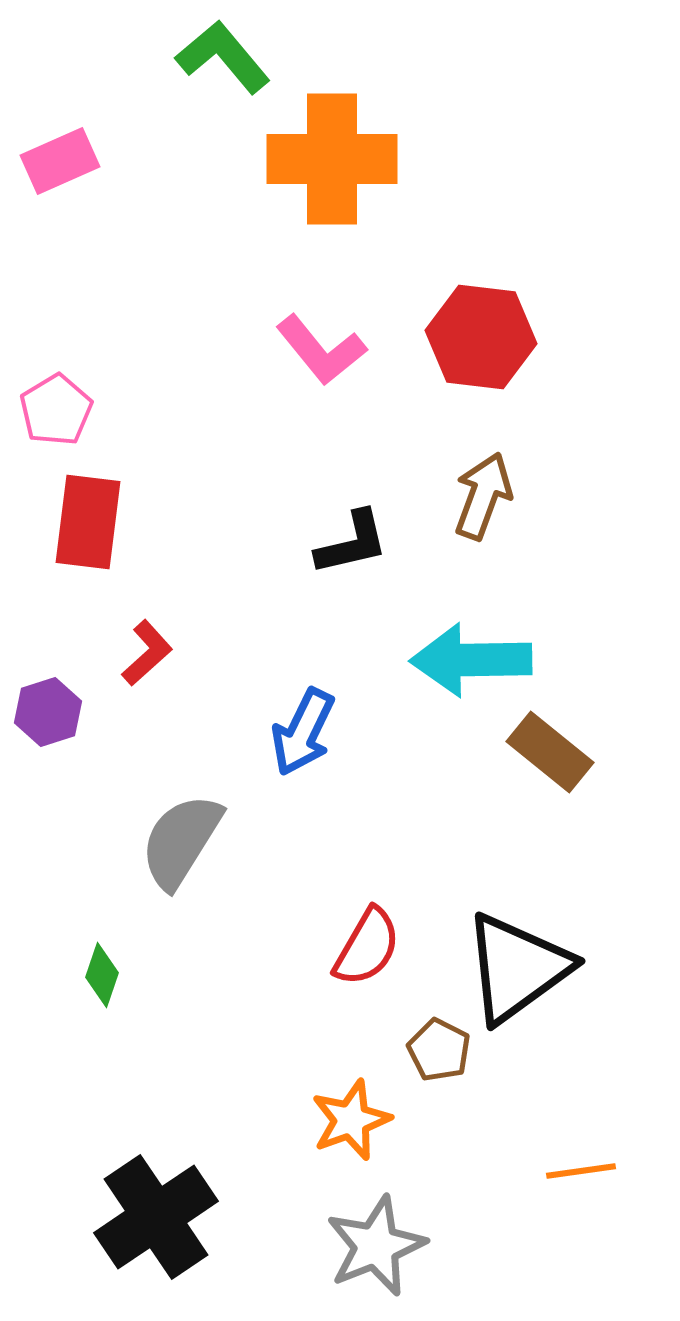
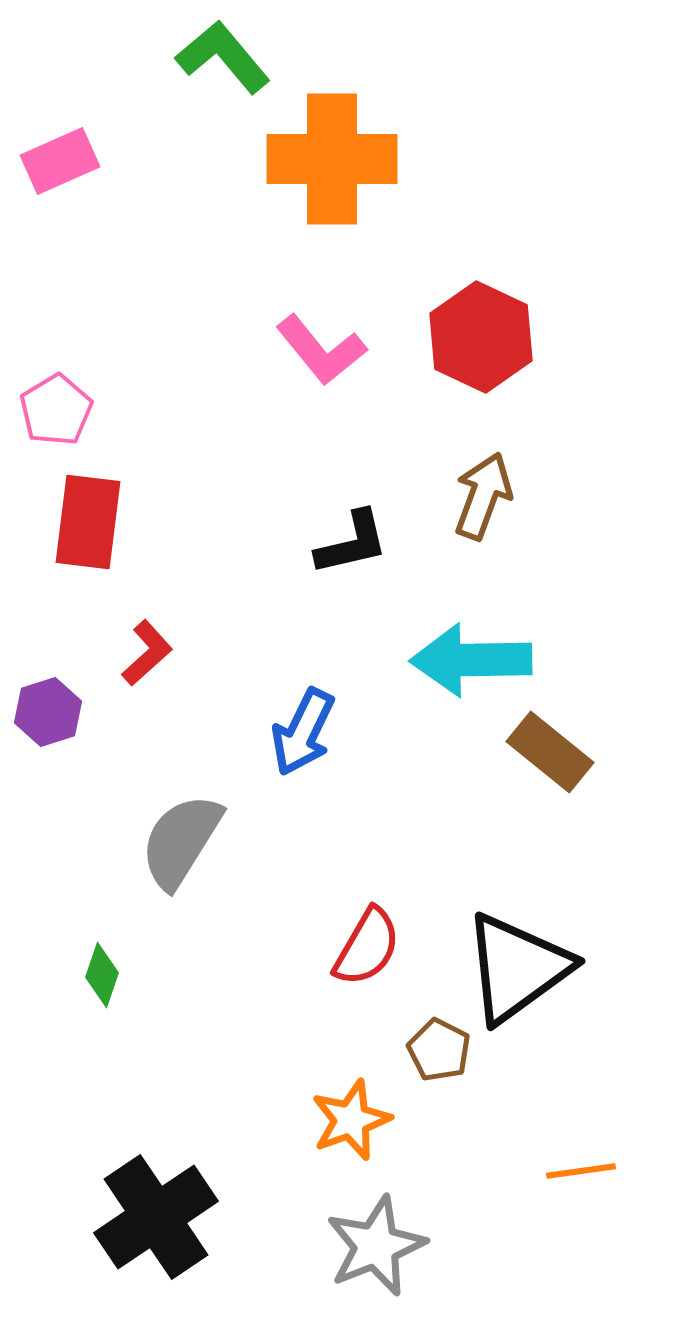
red hexagon: rotated 18 degrees clockwise
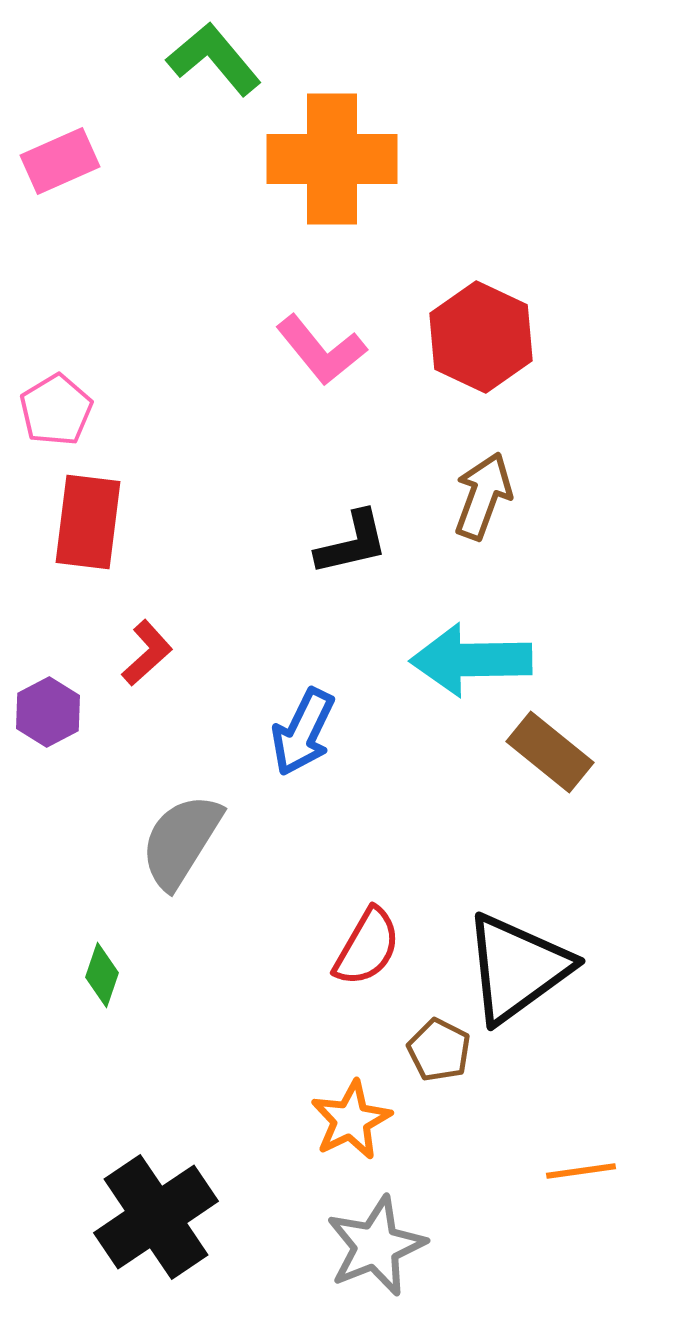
green L-shape: moved 9 px left, 2 px down
purple hexagon: rotated 10 degrees counterclockwise
orange star: rotated 6 degrees counterclockwise
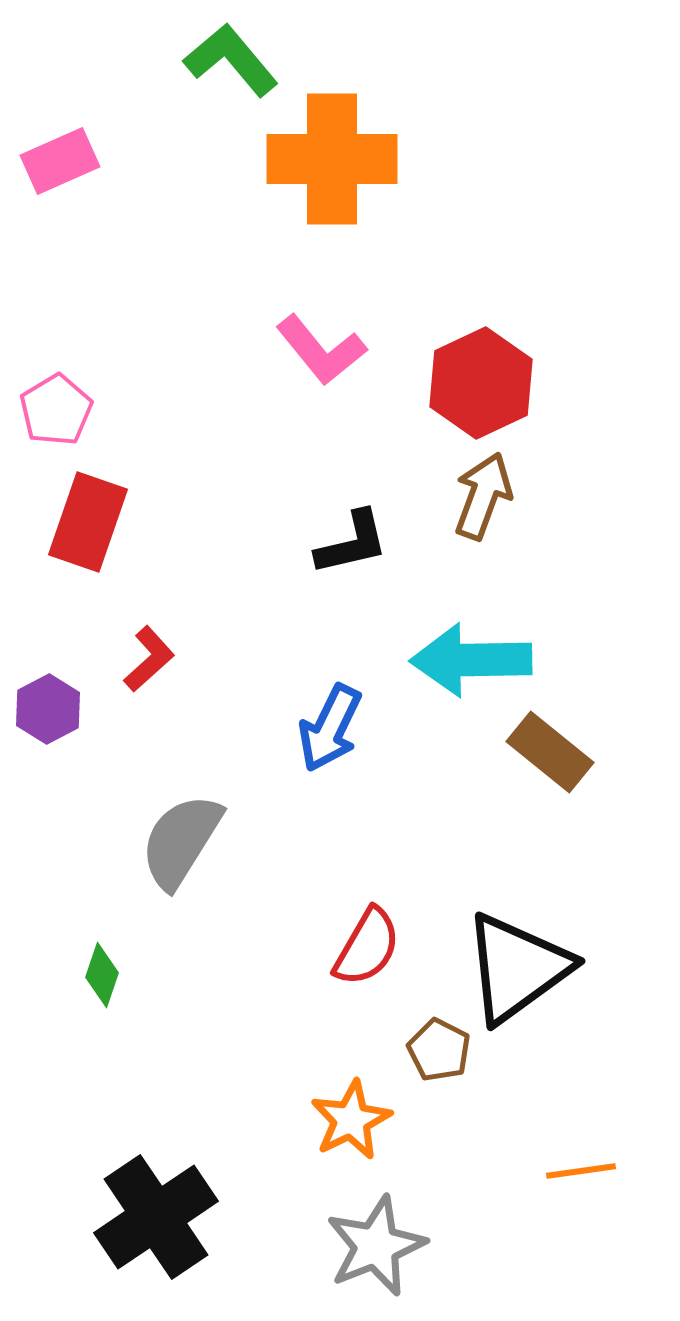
green L-shape: moved 17 px right, 1 px down
red hexagon: moved 46 px down; rotated 10 degrees clockwise
red rectangle: rotated 12 degrees clockwise
red L-shape: moved 2 px right, 6 px down
purple hexagon: moved 3 px up
blue arrow: moved 27 px right, 4 px up
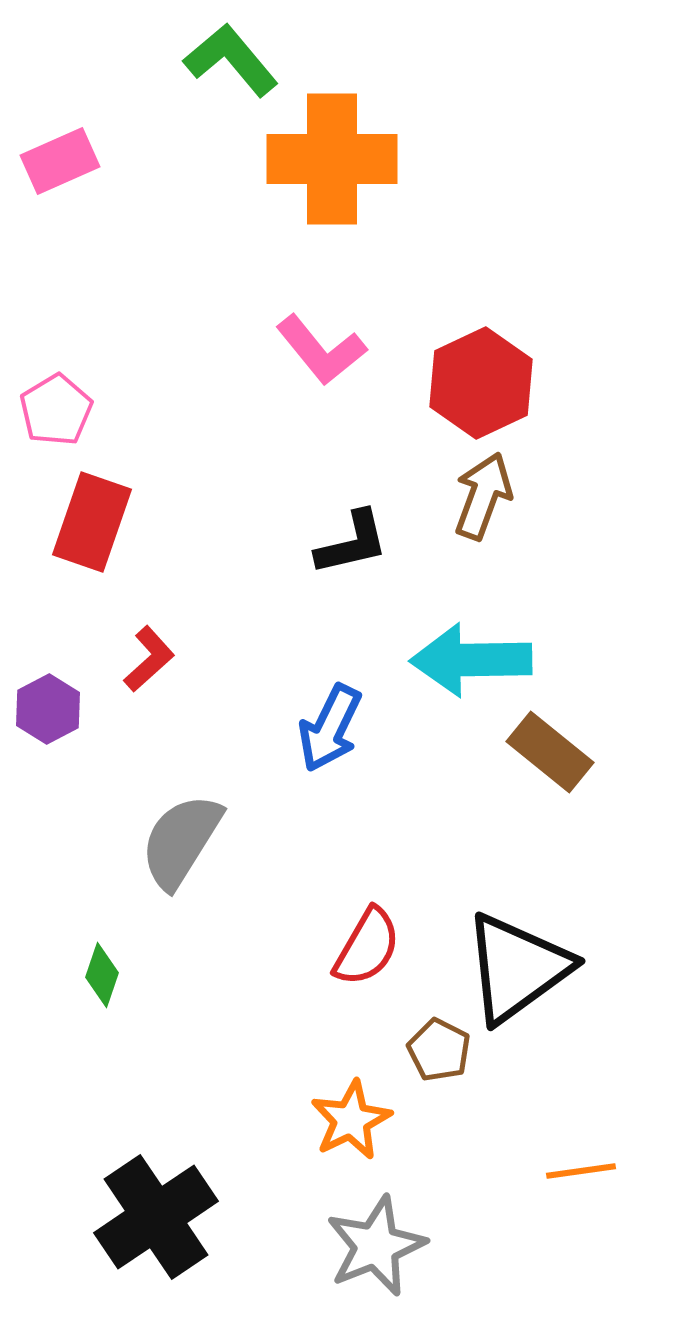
red rectangle: moved 4 px right
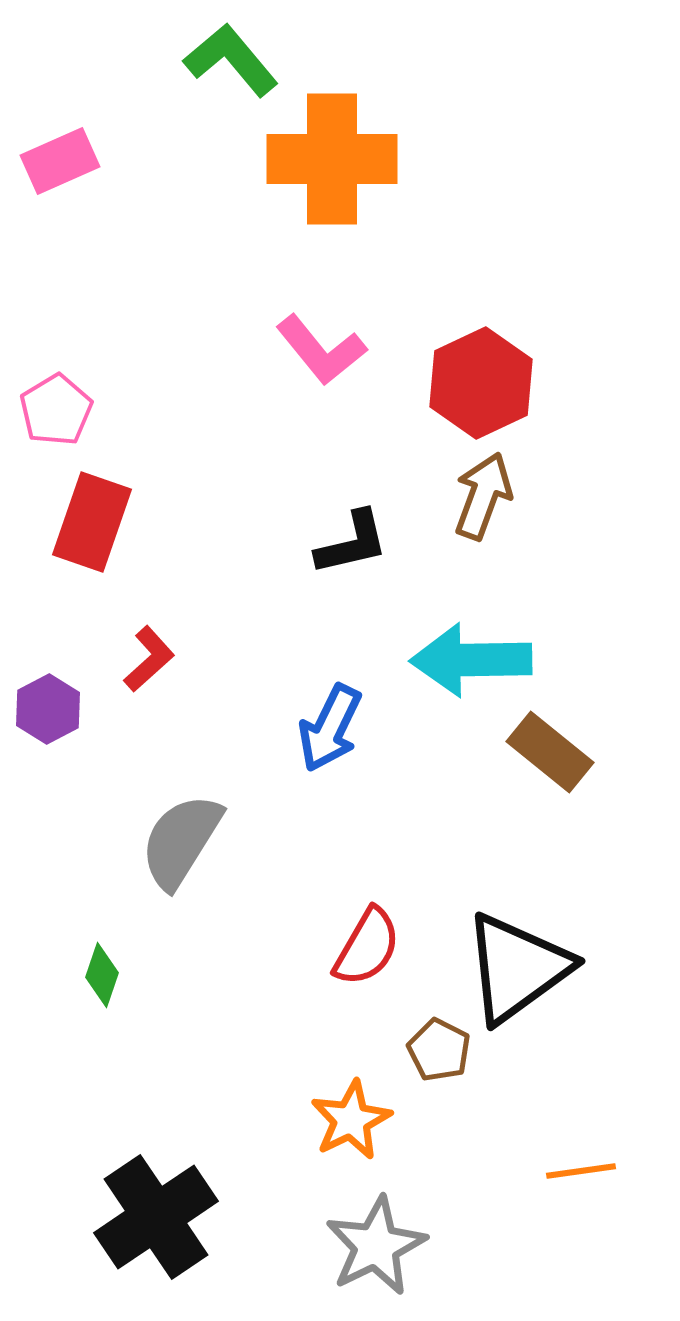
gray star: rotated 4 degrees counterclockwise
